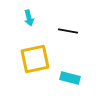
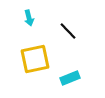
black line: rotated 36 degrees clockwise
cyan rectangle: rotated 36 degrees counterclockwise
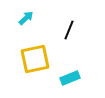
cyan arrow: moved 3 px left; rotated 119 degrees counterclockwise
black line: moved 1 px right, 1 px up; rotated 66 degrees clockwise
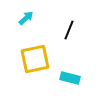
cyan rectangle: rotated 36 degrees clockwise
